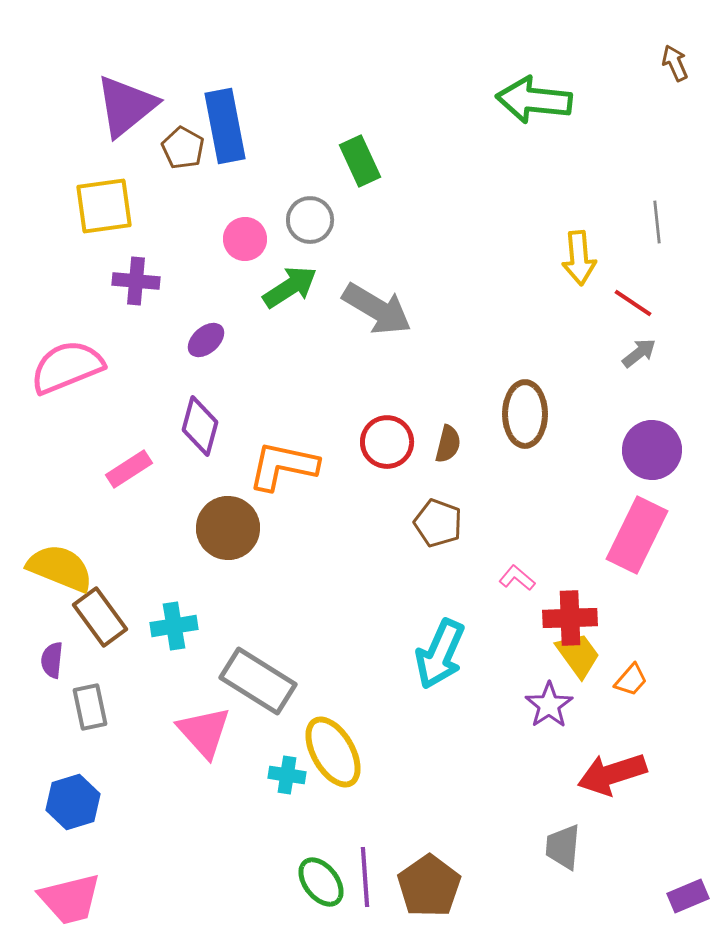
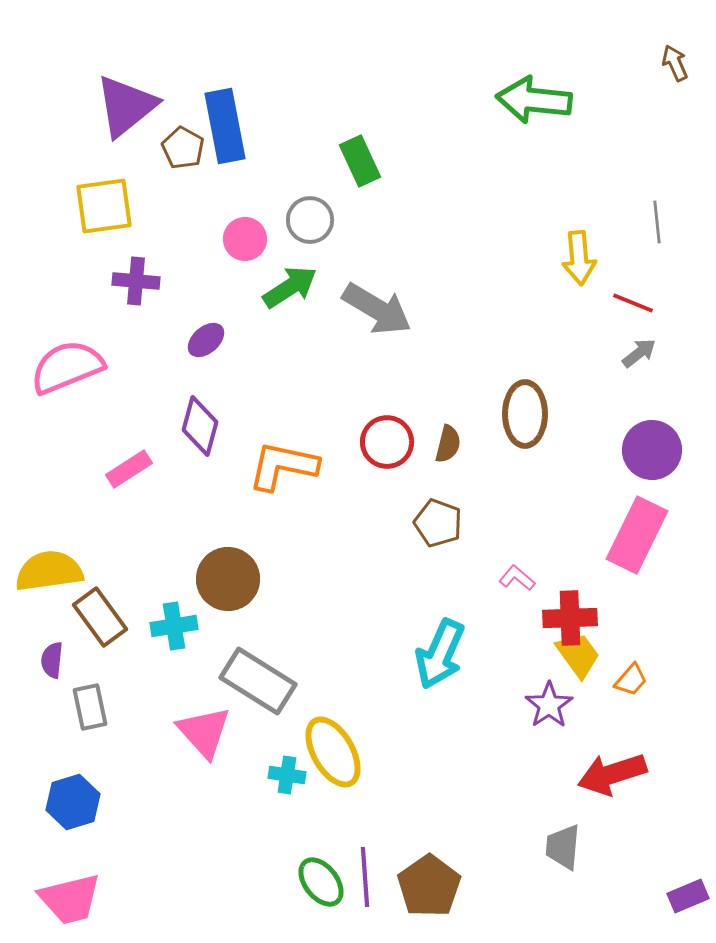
red line at (633, 303): rotated 12 degrees counterclockwise
brown circle at (228, 528): moved 51 px down
yellow semicircle at (60, 568): moved 11 px left, 3 px down; rotated 30 degrees counterclockwise
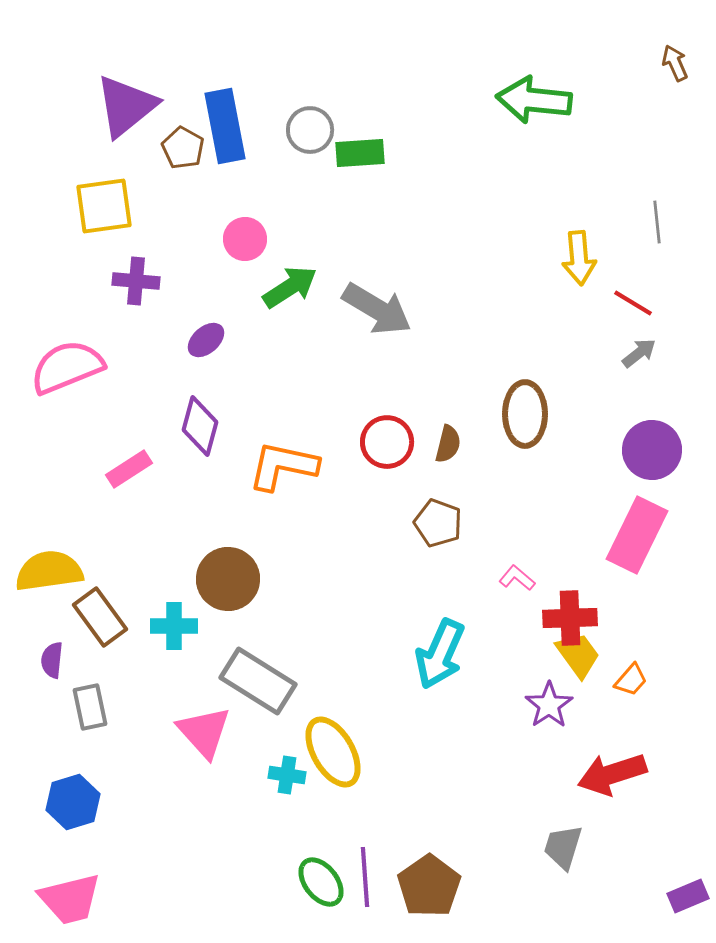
green rectangle at (360, 161): moved 8 px up; rotated 69 degrees counterclockwise
gray circle at (310, 220): moved 90 px up
red line at (633, 303): rotated 9 degrees clockwise
cyan cross at (174, 626): rotated 9 degrees clockwise
gray trapezoid at (563, 847): rotated 12 degrees clockwise
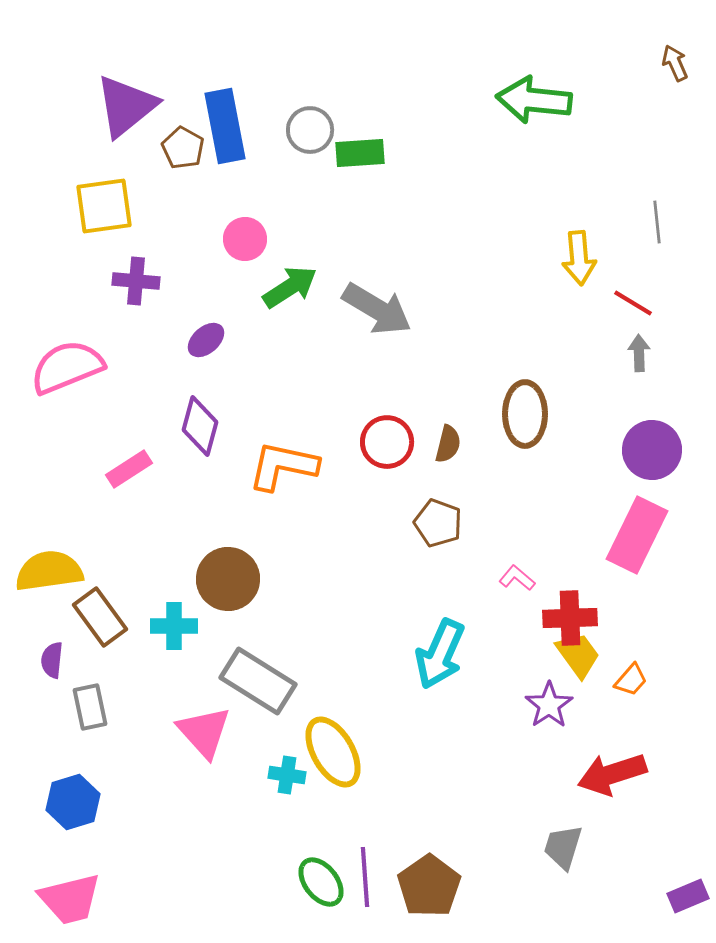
gray arrow at (639, 353): rotated 54 degrees counterclockwise
